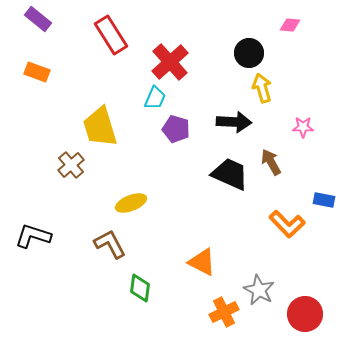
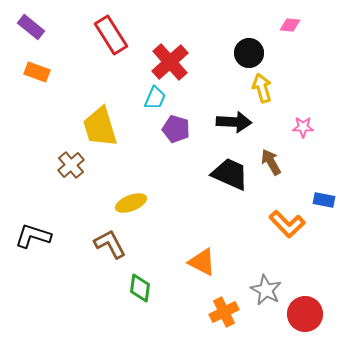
purple rectangle: moved 7 px left, 8 px down
gray star: moved 7 px right
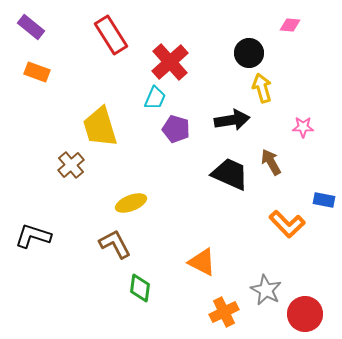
black arrow: moved 2 px left, 2 px up; rotated 12 degrees counterclockwise
brown L-shape: moved 5 px right
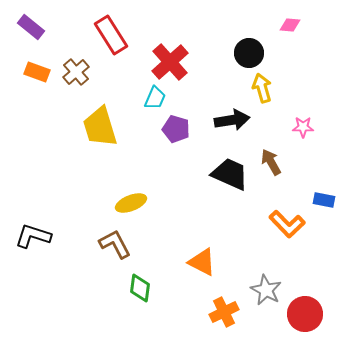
brown cross: moved 5 px right, 93 px up
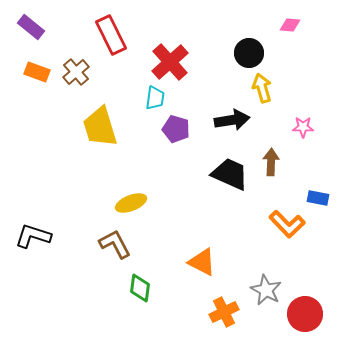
red rectangle: rotated 6 degrees clockwise
cyan trapezoid: rotated 15 degrees counterclockwise
brown arrow: rotated 32 degrees clockwise
blue rectangle: moved 6 px left, 2 px up
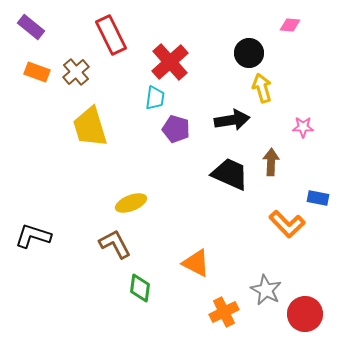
yellow trapezoid: moved 10 px left
orange triangle: moved 6 px left, 1 px down
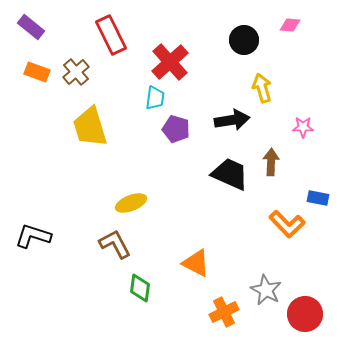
black circle: moved 5 px left, 13 px up
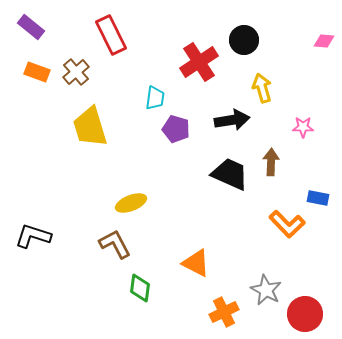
pink diamond: moved 34 px right, 16 px down
red cross: moved 29 px right; rotated 9 degrees clockwise
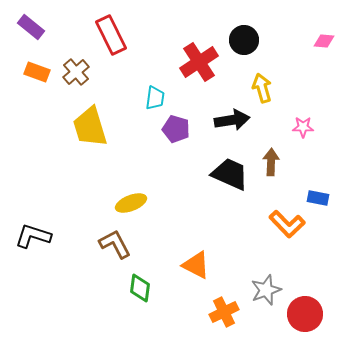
orange triangle: moved 2 px down
gray star: rotated 24 degrees clockwise
